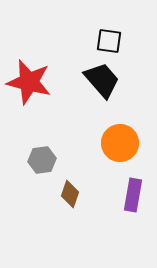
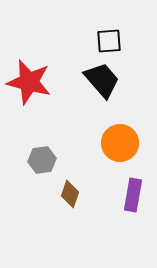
black square: rotated 12 degrees counterclockwise
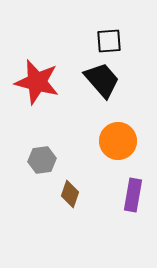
red star: moved 8 px right
orange circle: moved 2 px left, 2 px up
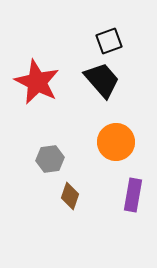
black square: rotated 16 degrees counterclockwise
red star: rotated 12 degrees clockwise
orange circle: moved 2 px left, 1 px down
gray hexagon: moved 8 px right, 1 px up
brown diamond: moved 2 px down
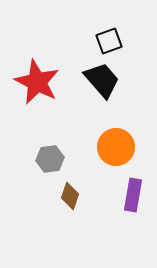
orange circle: moved 5 px down
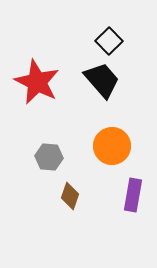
black square: rotated 24 degrees counterclockwise
orange circle: moved 4 px left, 1 px up
gray hexagon: moved 1 px left, 2 px up; rotated 12 degrees clockwise
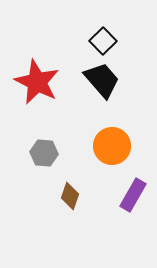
black square: moved 6 px left
gray hexagon: moved 5 px left, 4 px up
purple rectangle: rotated 20 degrees clockwise
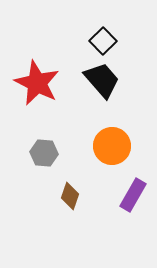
red star: moved 1 px down
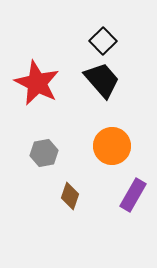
gray hexagon: rotated 16 degrees counterclockwise
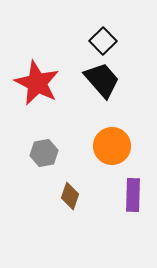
purple rectangle: rotated 28 degrees counterclockwise
